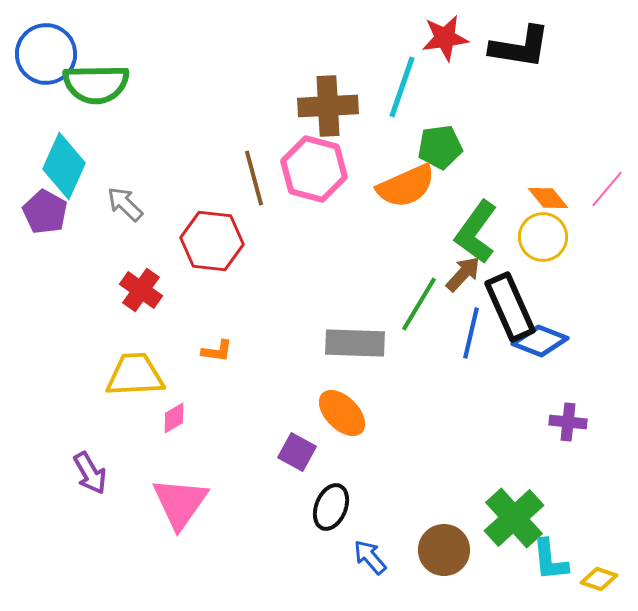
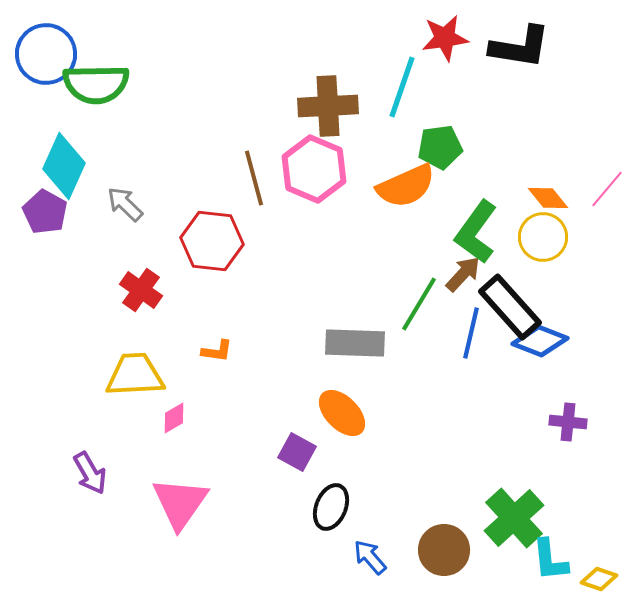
pink hexagon: rotated 8 degrees clockwise
black rectangle: rotated 18 degrees counterclockwise
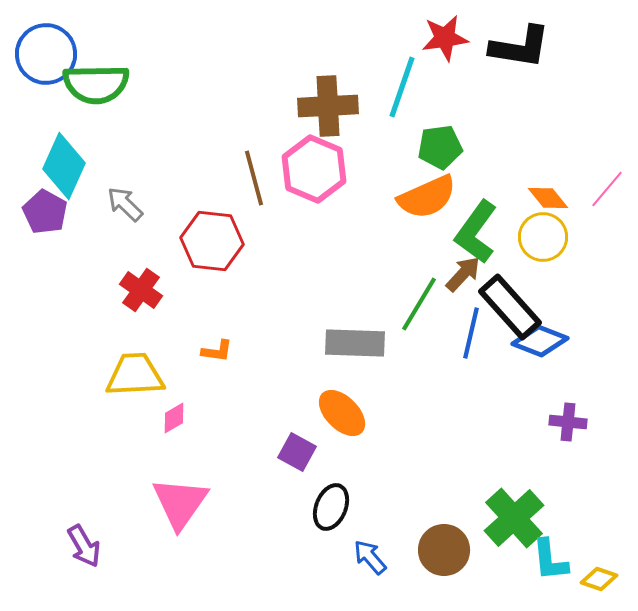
orange semicircle: moved 21 px right, 11 px down
purple arrow: moved 6 px left, 73 px down
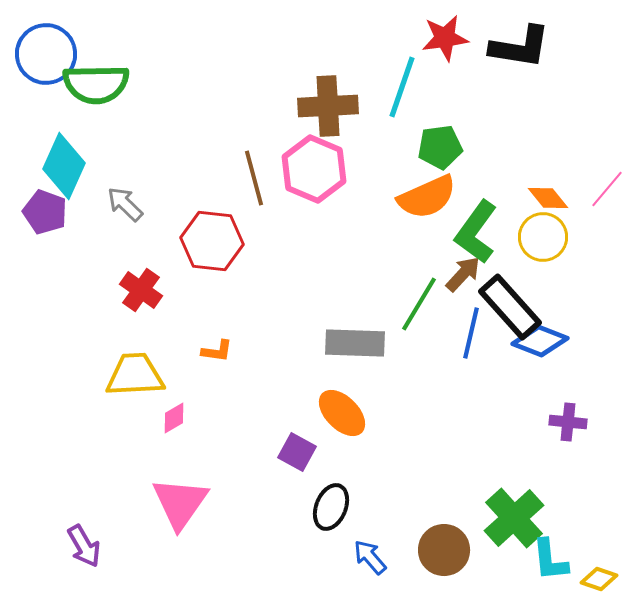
purple pentagon: rotated 9 degrees counterclockwise
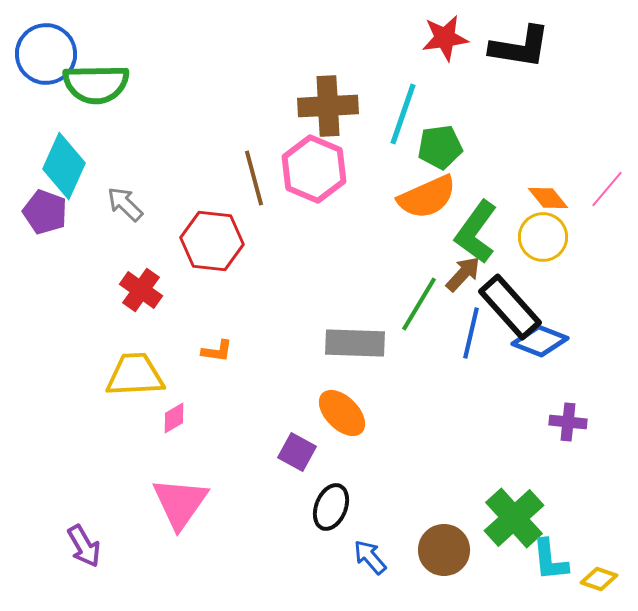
cyan line: moved 1 px right, 27 px down
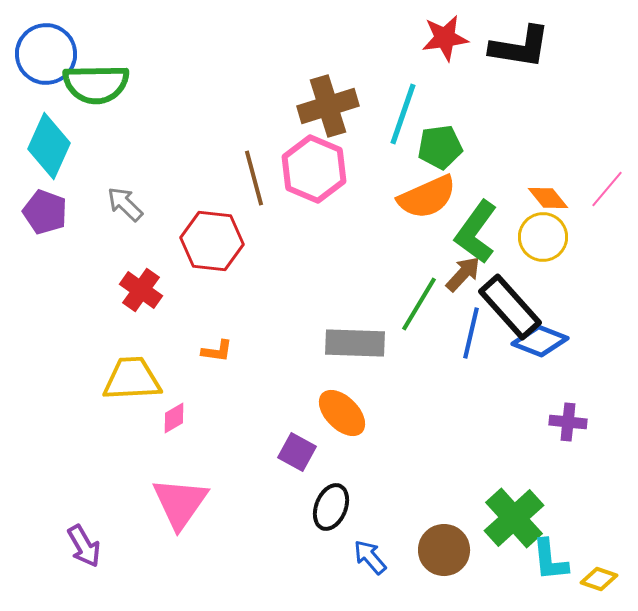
brown cross: rotated 14 degrees counterclockwise
cyan diamond: moved 15 px left, 20 px up
yellow trapezoid: moved 3 px left, 4 px down
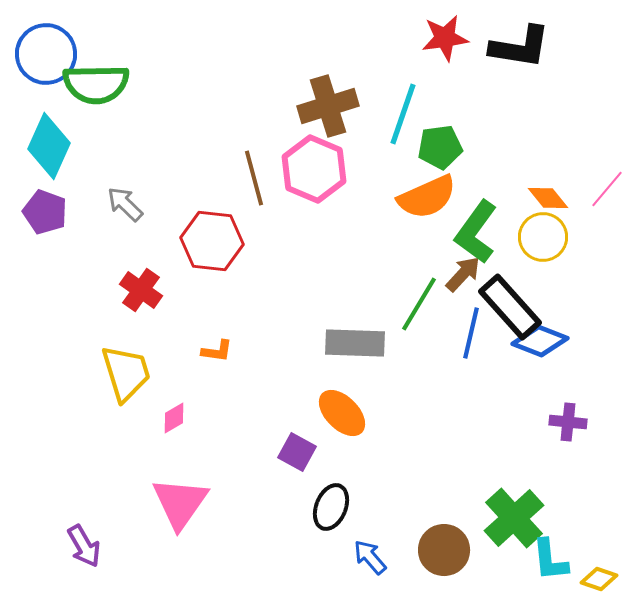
yellow trapezoid: moved 6 px left, 6 px up; rotated 76 degrees clockwise
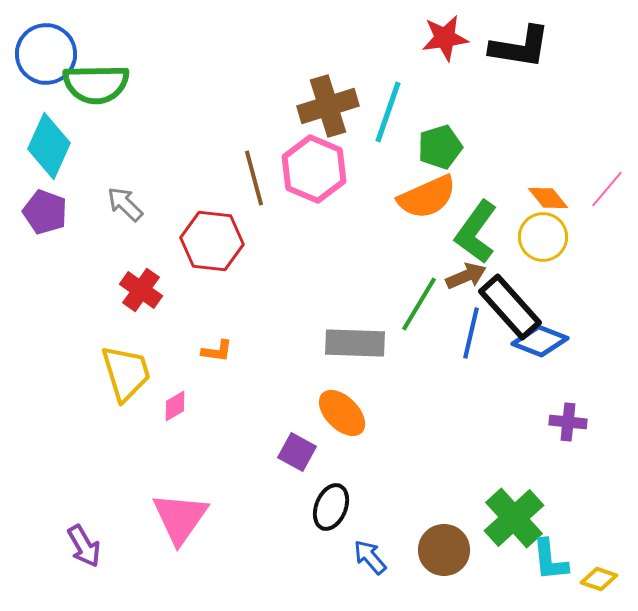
cyan line: moved 15 px left, 2 px up
green pentagon: rotated 9 degrees counterclockwise
brown arrow: moved 3 px right, 2 px down; rotated 24 degrees clockwise
pink diamond: moved 1 px right, 12 px up
pink triangle: moved 15 px down
